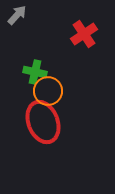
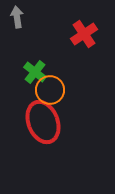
gray arrow: moved 2 px down; rotated 50 degrees counterclockwise
green cross: rotated 25 degrees clockwise
orange circle: moved 2 px right, 1 px up
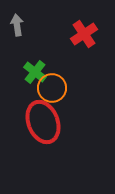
gray arrow: moved 8 px down
orange circle: moved 2 px right, 2 px up
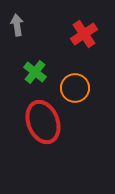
orange circle: moved 23 px right
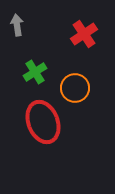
green cross: rotated 20 degrees clockwise
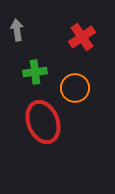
gray arrow: moved 5 px down
red cross: moved 2 px left, 3 px down
green cross: rotated 25 degrees clockwise
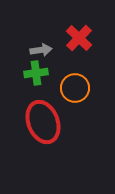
gray arrow: moved 24 px right, 20 px down; rotated 90 degrees clockwise
red cross: moved 3 px left, 1 px down; rotated 12 degrees counterclockwise
green cross: moved 1 px right, 1 px down
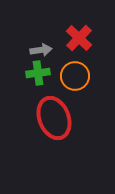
green cross: moved 2 px right
orange circle: moved 12 px up
red ellipse: moved 11 px right, 4 px up
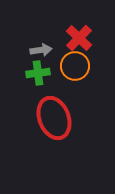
orange circle: moved 10 px up
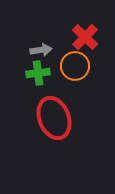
red cross: moved 6 px right, 1 px up
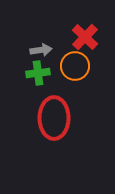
red ellipse: rotated 21 degrees clockwise
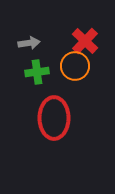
red cross: moved 4 px down
gray arrow: moved 12 px left, 7 px up
green cross: moved 1 px left, 1 px up
